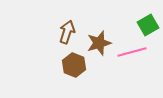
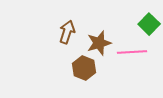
green square: moved 1 px right, 1 px up; rotated 15 degrees counterclockwise
pink line: rotated 12 degrees clockwise
brown hexagon: moved 10 px right, 3 px down
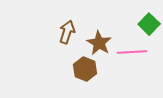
brown star: rotated 25 degrees counterclockwise
brown hexagon: moved 1 px right, 1 px down
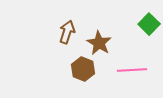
pink line: moved 18 px down
brown hexagon: moved 2 px left
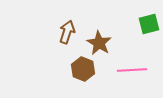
green square: rotated 30 degrees clockwise
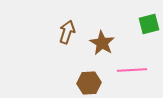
brown star: moved 3 px right
brown hexagon: moved 6 px right, 14 px down; rotated 25 degrees counterclockwise
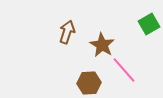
green square: rotated 15 degrees counterclockwise
brown star: moved 2 px down
pink line: moved 8 px left; rotated 52 degrees clockwise
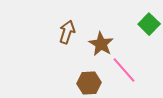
green square: rotated 15 degrees counterclockwise
brown star: moved 1 px left, 1 px up
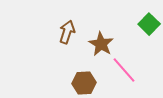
brown hexagon: moved 5 px left
